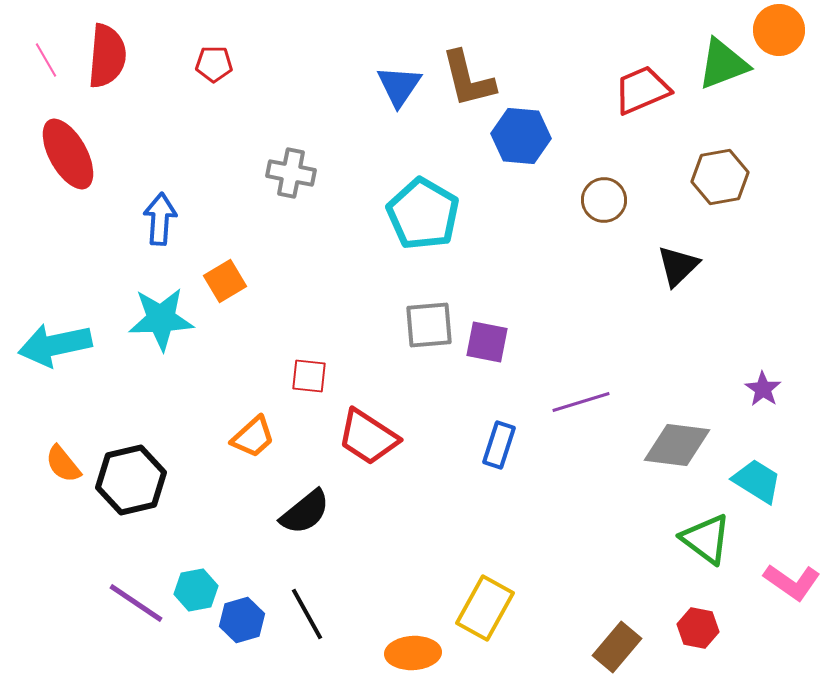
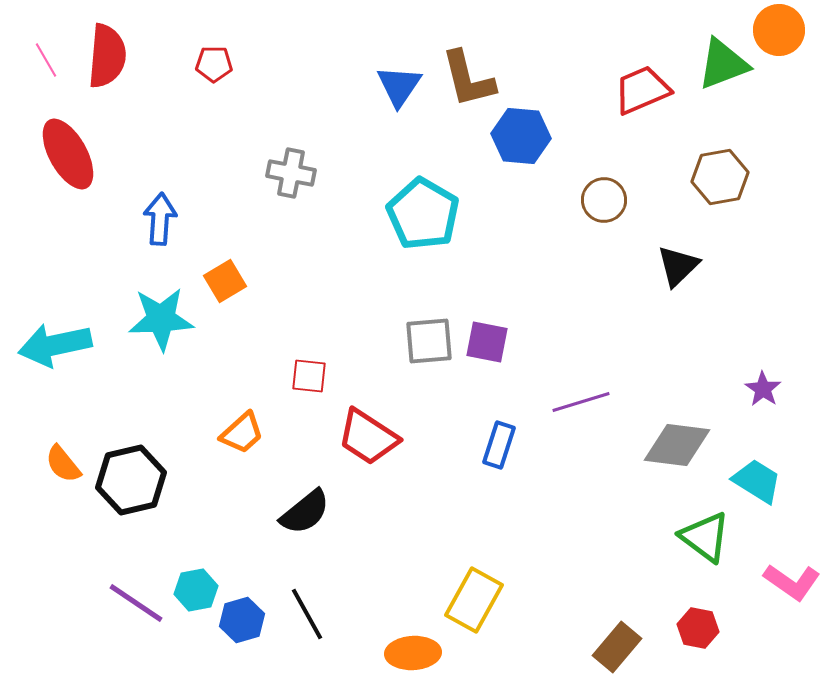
gray square at (429, 325): moved 16 px down
orange trapezoid at (253, 437): moved 11 px left, 4 px up
green triangle at (706, 539): moved 1 px left, 2 px up
yellow rectangle at (485, 608): moved 11 px left, 8 px up
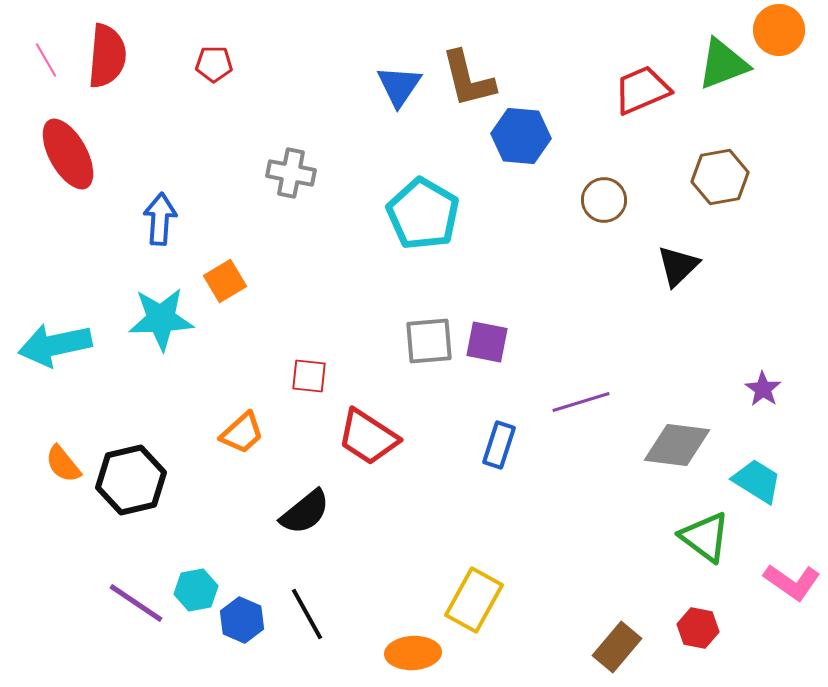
blue hexagon at (242, 620): rotated 21 degrees counterclockwise
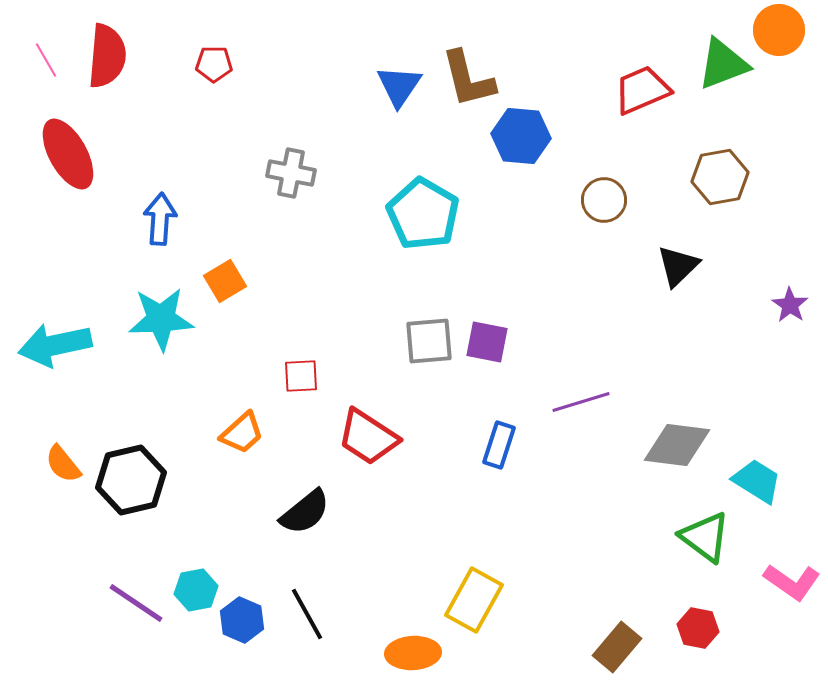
red square at (309, 376): moved 8 px left; rotated 9 degrees counterclockwise
purple star at (763, 389): moved 27 px right, 84 px up
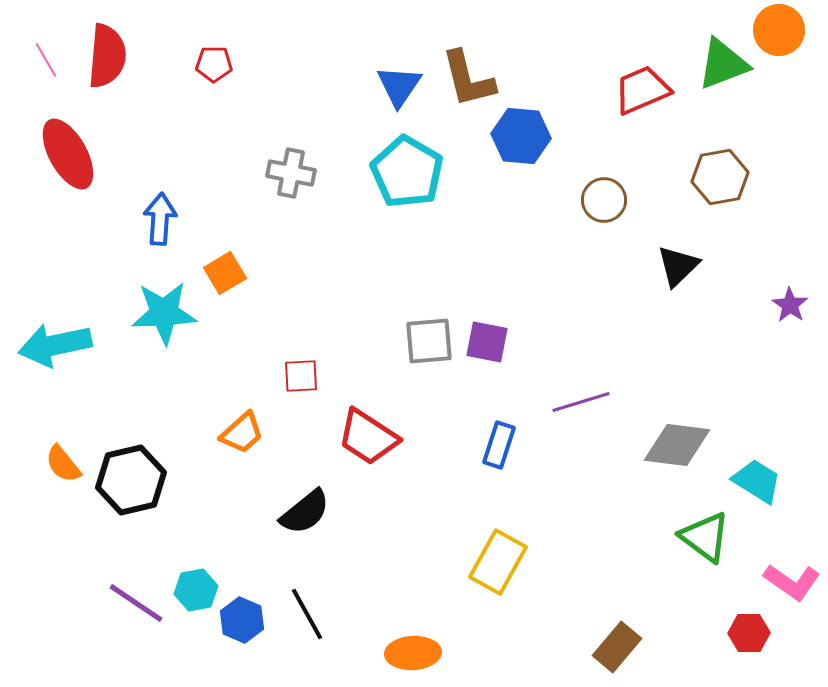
cyan pentagon at (423, 214): moved 16 px left, 42 px up
orange square at (225, 281): moved 8 px up
cyan star at (161, 319): moved 3 px right, 6 px up
yellow rectangle at (474, 600): moved 24 px right, 38 px up
red hexagon at (698, 628): moved 51 px right, 5 px down; rotated 12 degrees counterclockwise
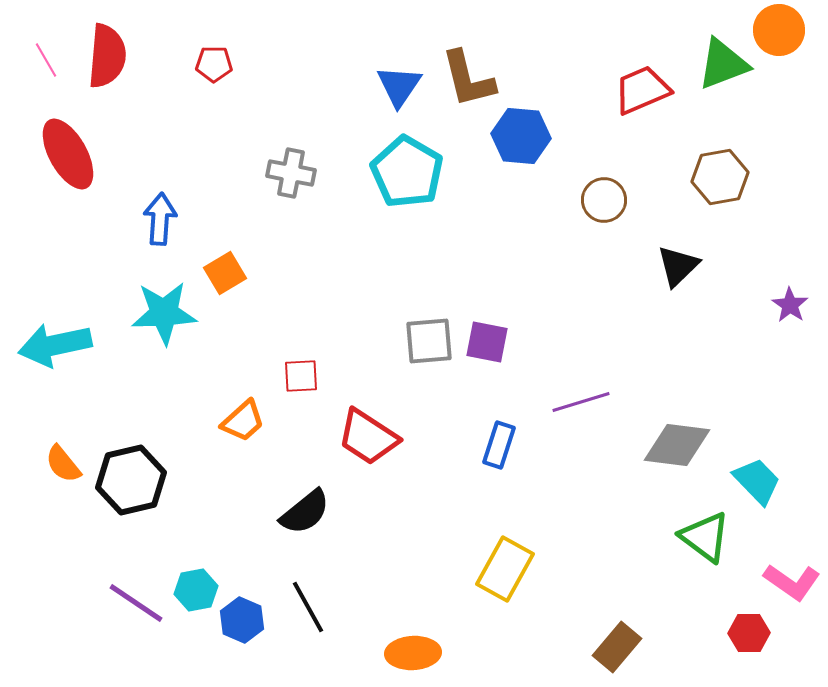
orange trapezoid at (242, 433): moved 1 px right, 12 px up
cyan trapezoid at (757, 481): rotated 14 degrees clockwise
yellow rectangle at (498, 562): moved 7 px right, 7 px down
black line at (307, 614): moved 1 px right, 7 px up
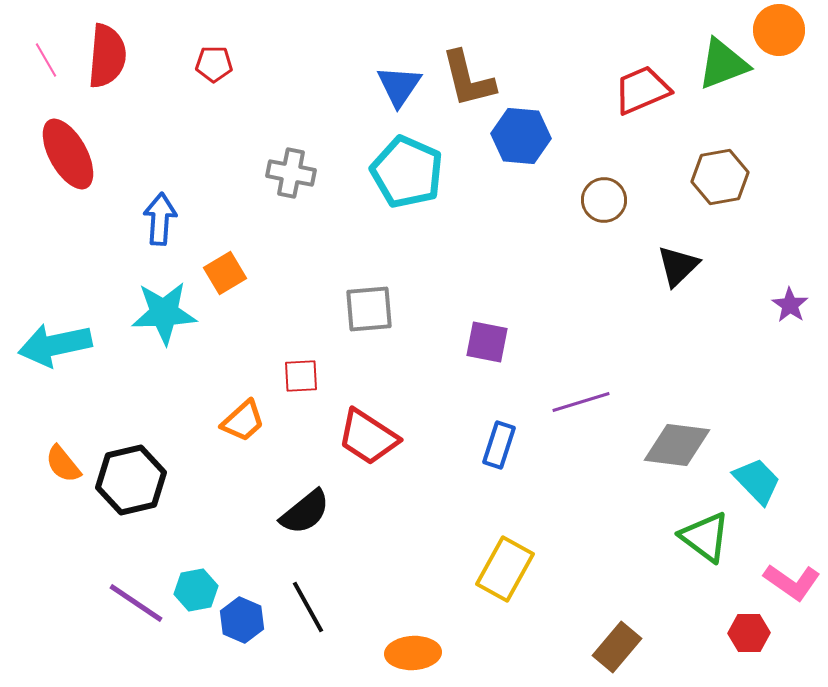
cyan pentagon at (407, 172): rotated 6 degrees counterclockwise
gray square at (429, 341): moved 60 px left, 32 px up
